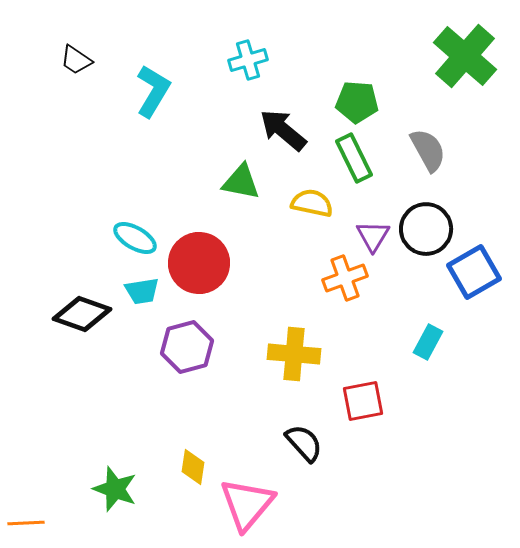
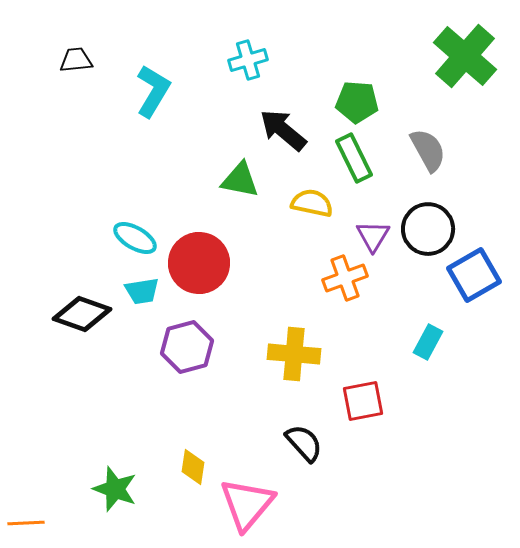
black trapezoid: rotated 140 degrees clockwise
green triangle: moved 1 px left, 2 px up
black circle: moved 2 px right
blue square: moved 3 px down
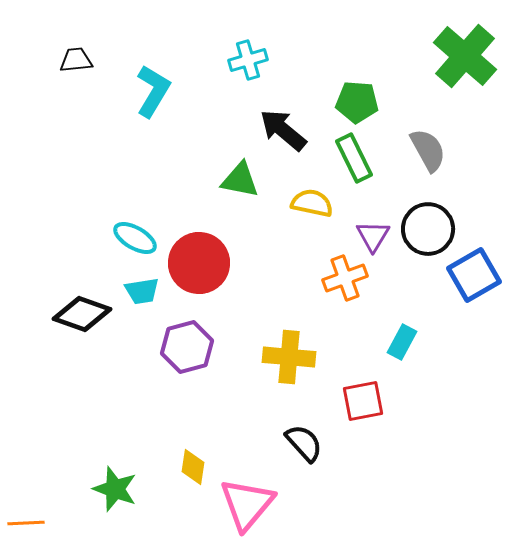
cyan rectangle: moved 26 px left
yellow cross: moved 5 px left, 3 px down
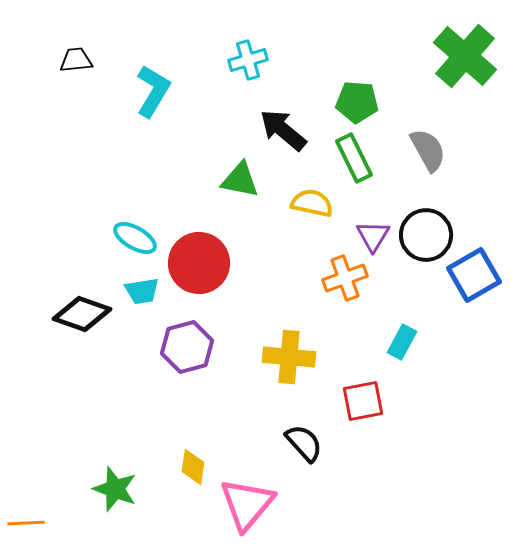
black circle: moved 2 px left, 6 px down
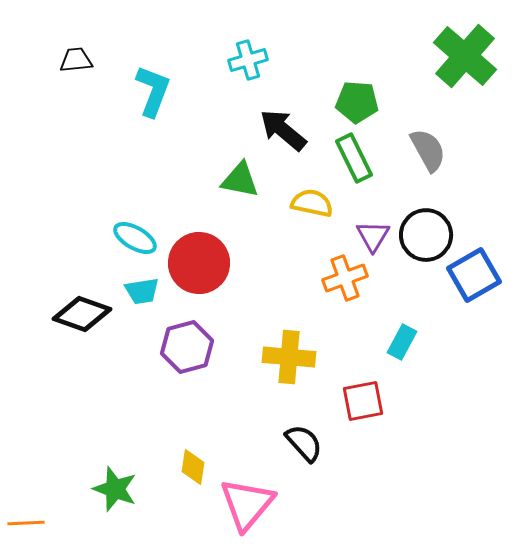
cyan L-shape: rotated 10 degrees counterclockwise
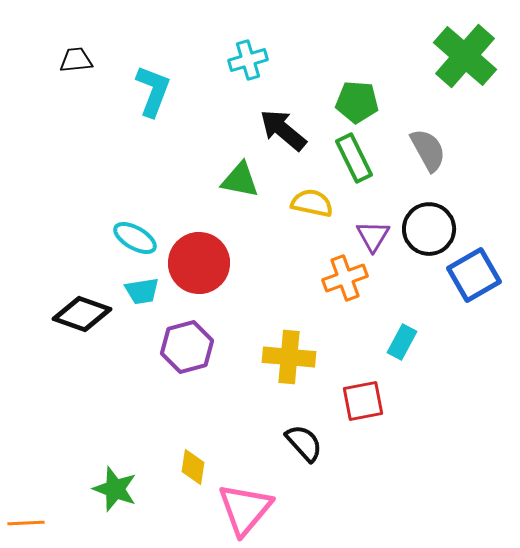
black circle: moved 3 px right, 6 px up
pink triangle: moved 2 px left, 5 px down
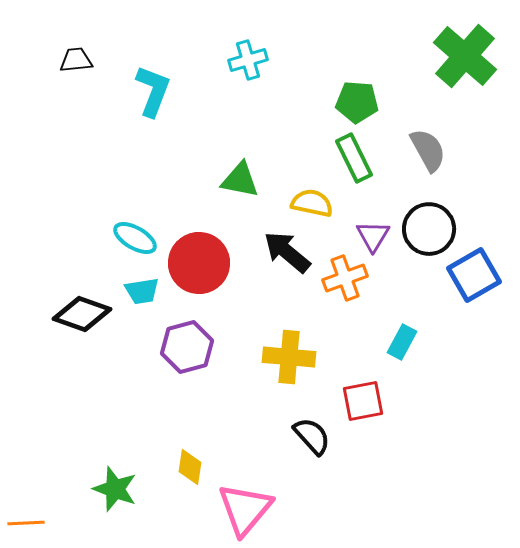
black arrow: moved 4 px right, 122 px down
black semicircle: moved 8 px right, 7 px up
yellow diamond: moved 3 px left
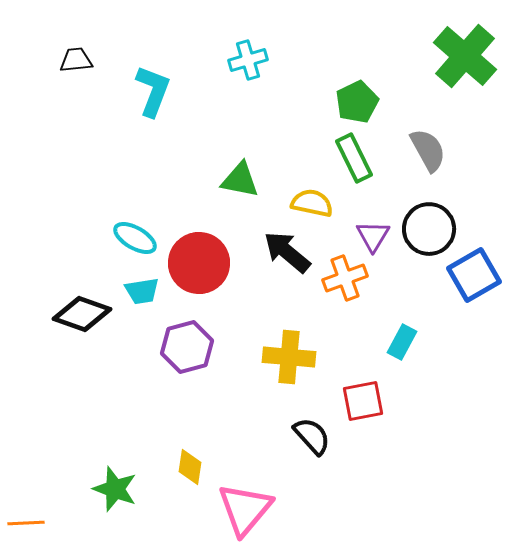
green pentagon: rotated 30 degrees counterclockwise
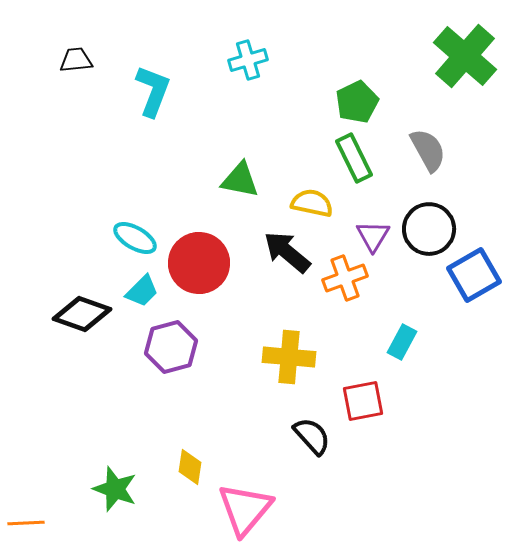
cyan trapezoid: rotated 36 degrees counterclockwise
purple hexagon: moved 16 px left
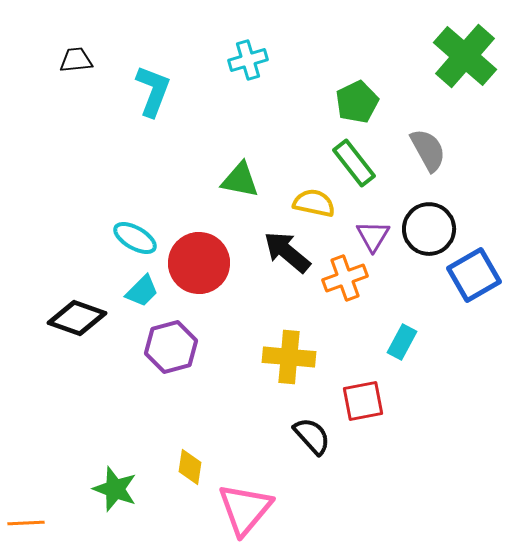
green rectangle: moved 5 px down; rotated 12 degrees counterclockwise
yellow semicircle: moved 2 px right
black diamond: moved 5 px left, 4 px down
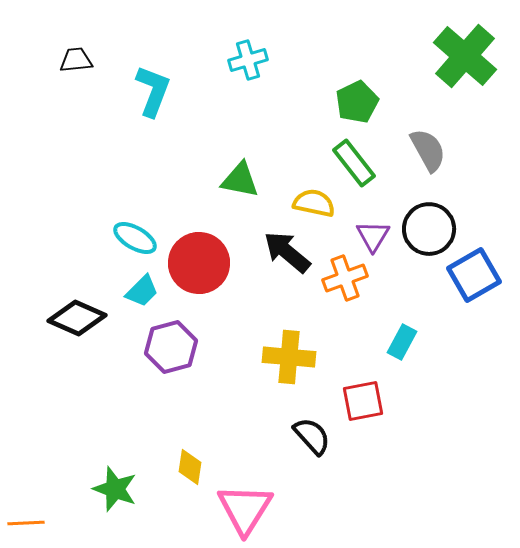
black diamond: rotated 4 degrees clockwise
pink triangle: rotated 8 degrees counterclockwise
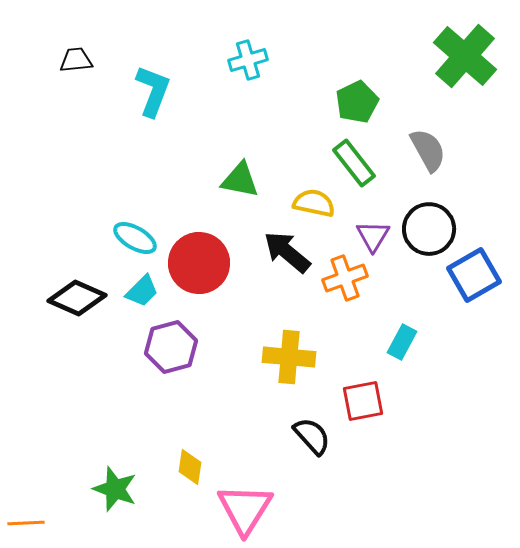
black diamond: moved 20 px up
